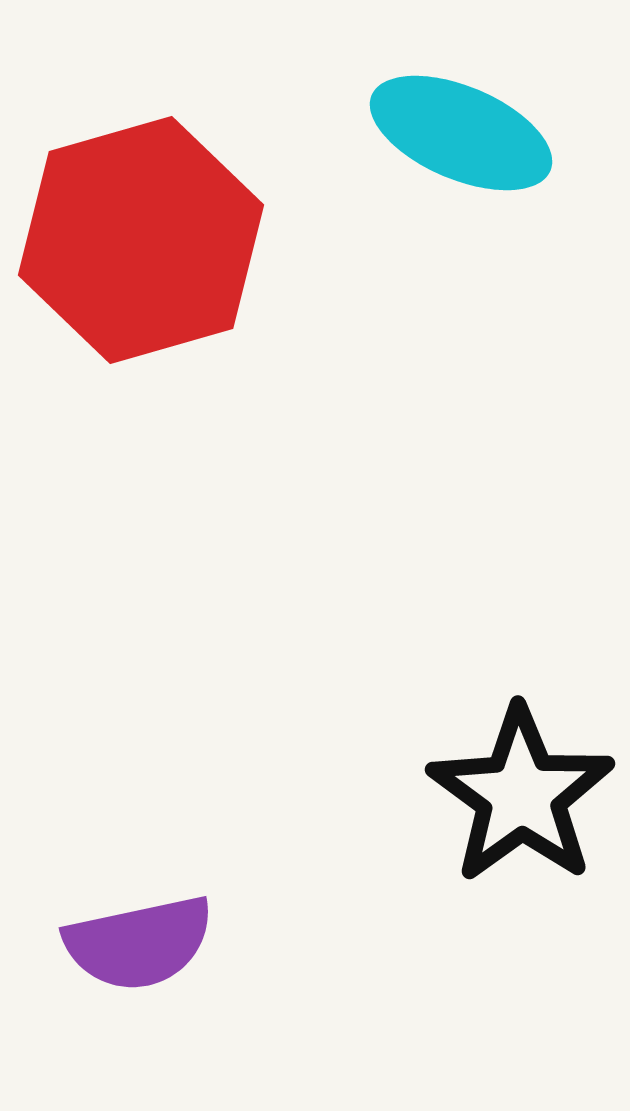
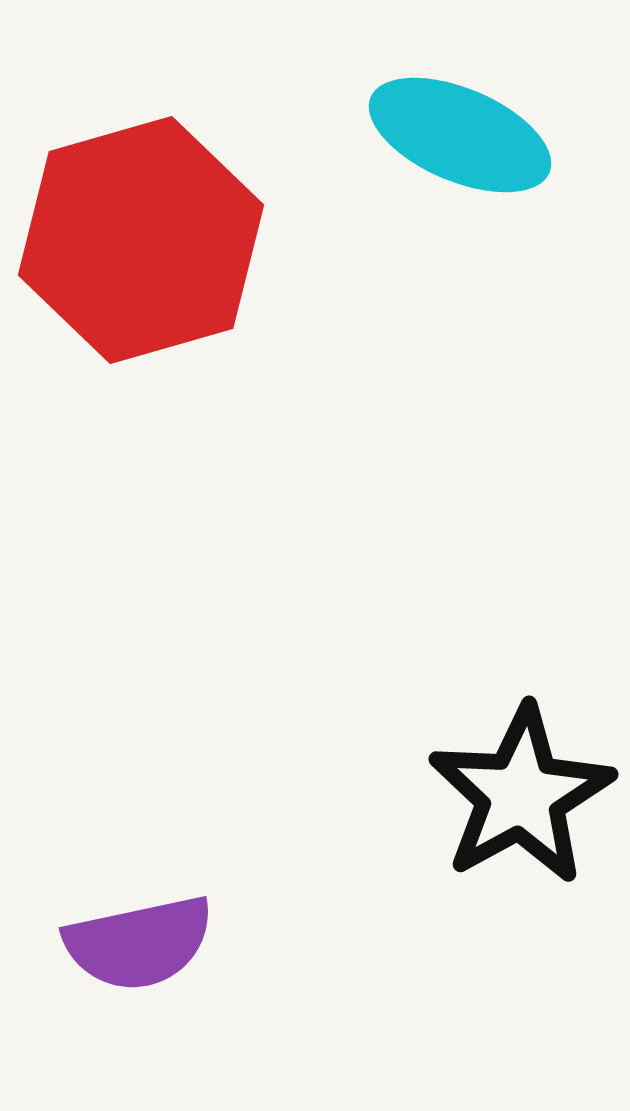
cyan ellipse: moved 1 px left, 2 px down
black star: rotated 7 degrees clockwise
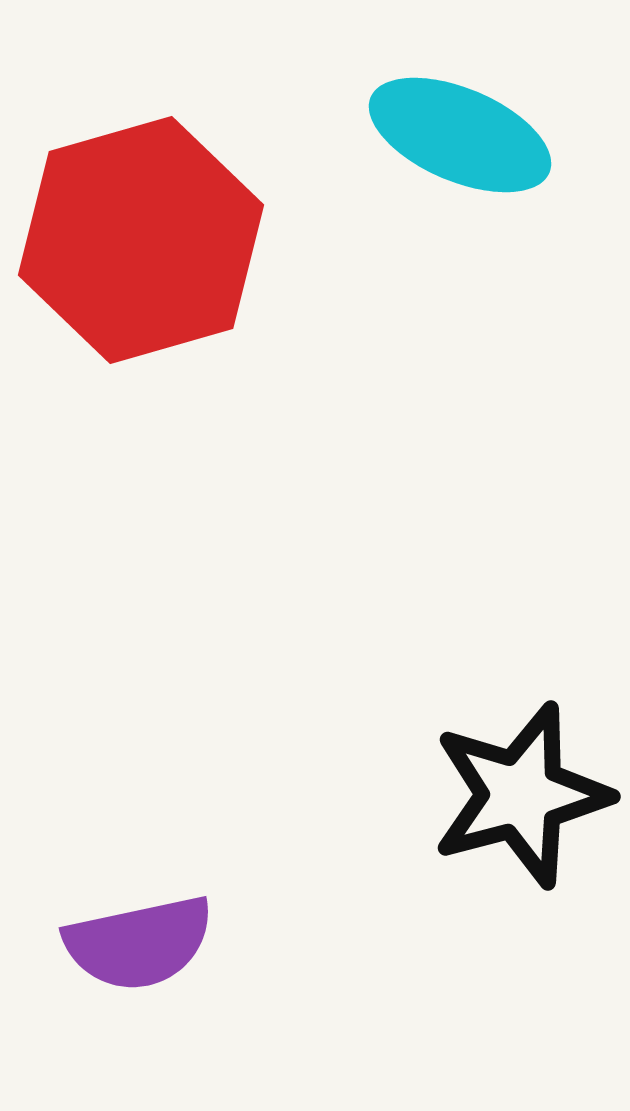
black star: rotated 14 degrees clockwise
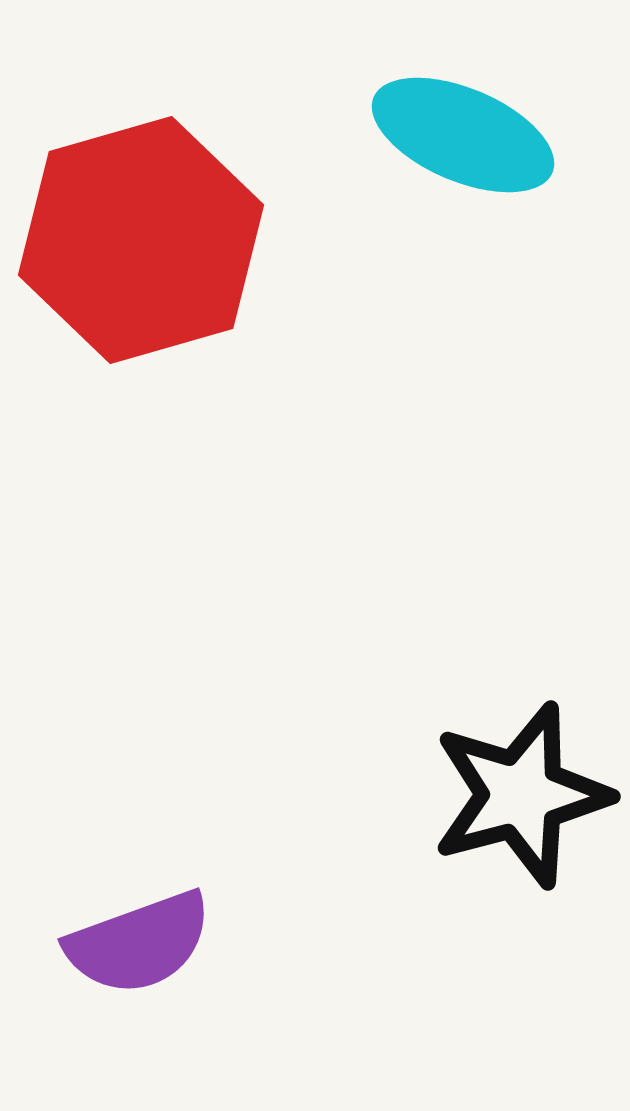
cyan ellipse: moved 3 px right
purple semicircle: rotated 8 degrees counterclockwise
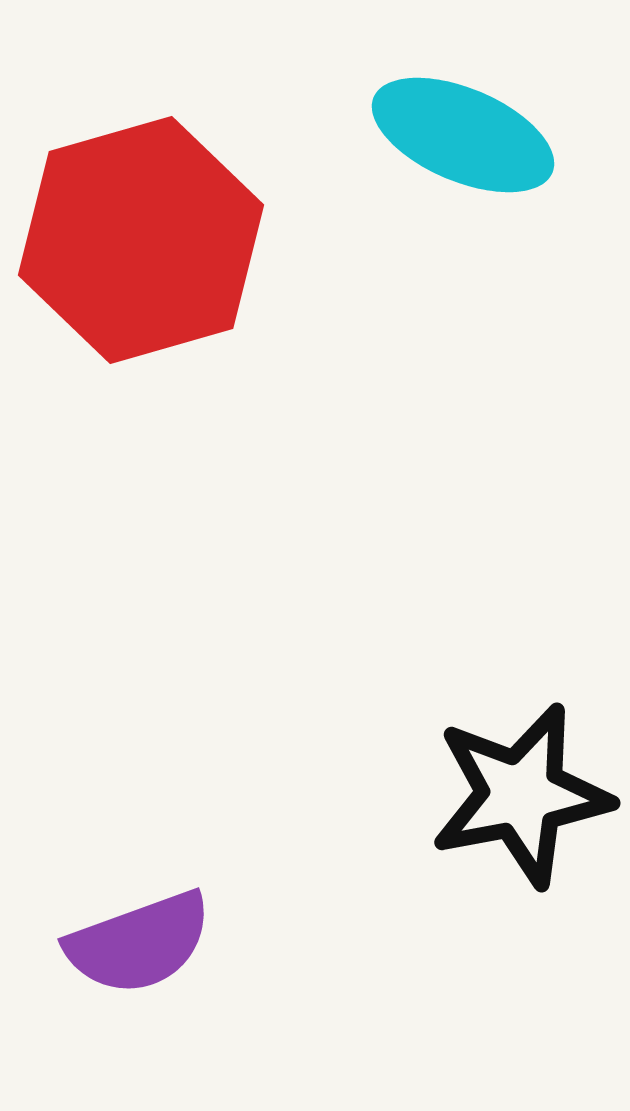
black star: rotated 4 degrees clockwise
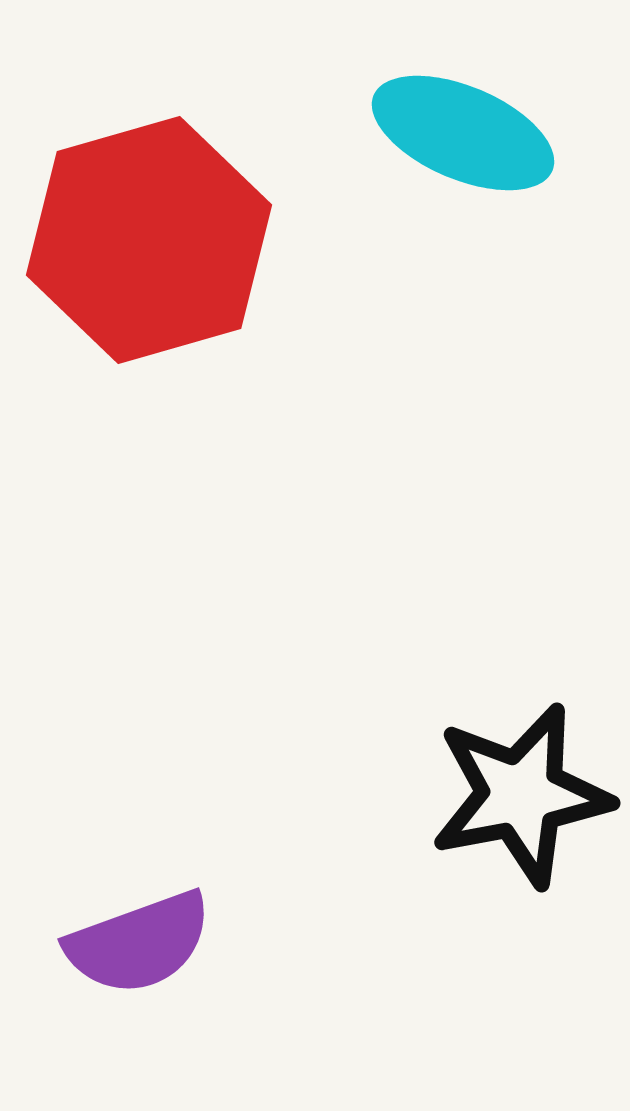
cyan ellipse: moved 2 px up
red hexagon: moved 8 px right
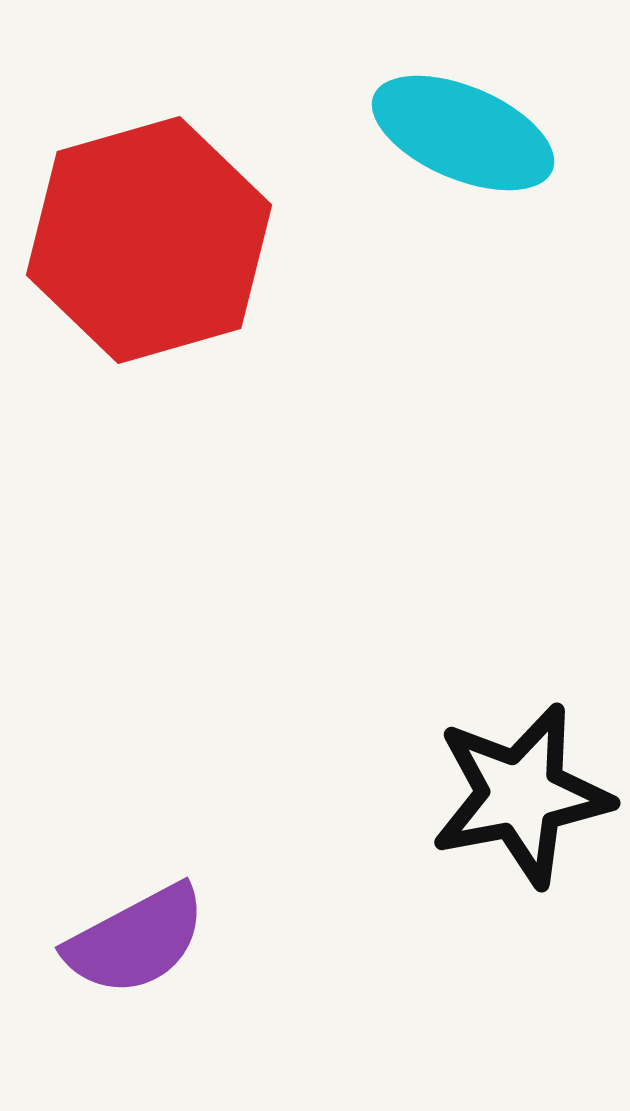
purple semicircle: moved 3 px left, 3 px up; rotated 8 degrees counterclockwise
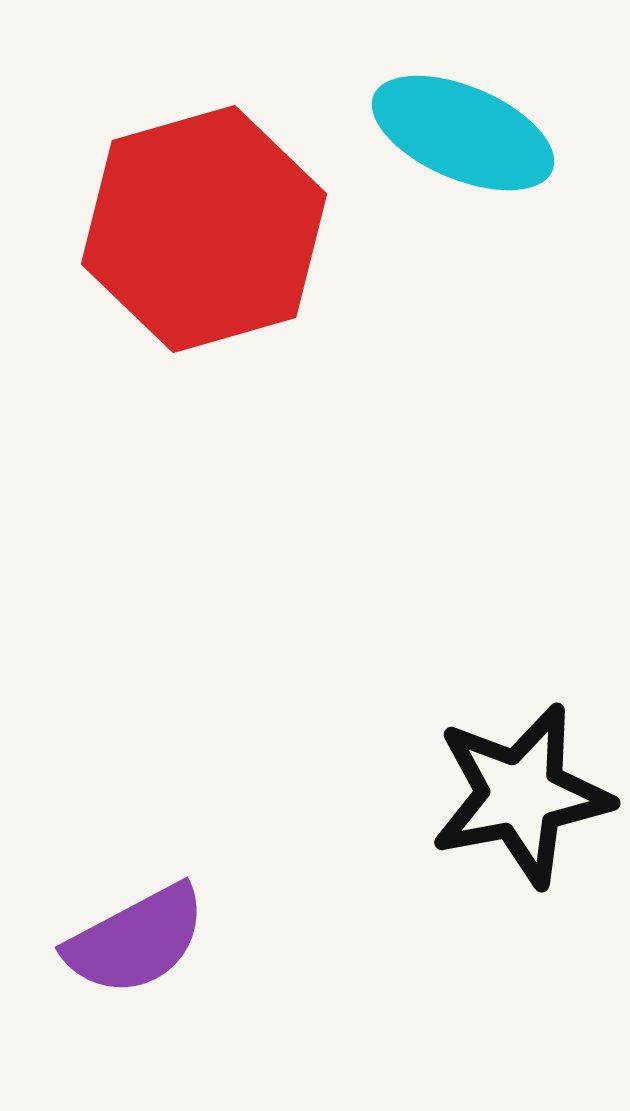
red hexagon: moved 55 px right, 11 px up
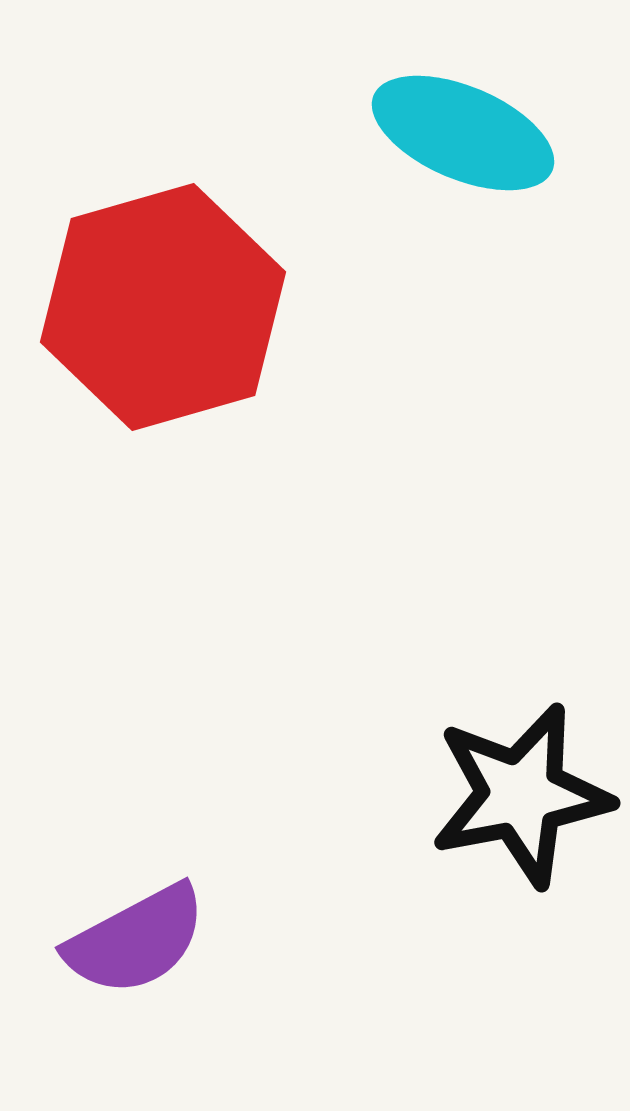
red hexagon: moved 41 px left, 78 px down
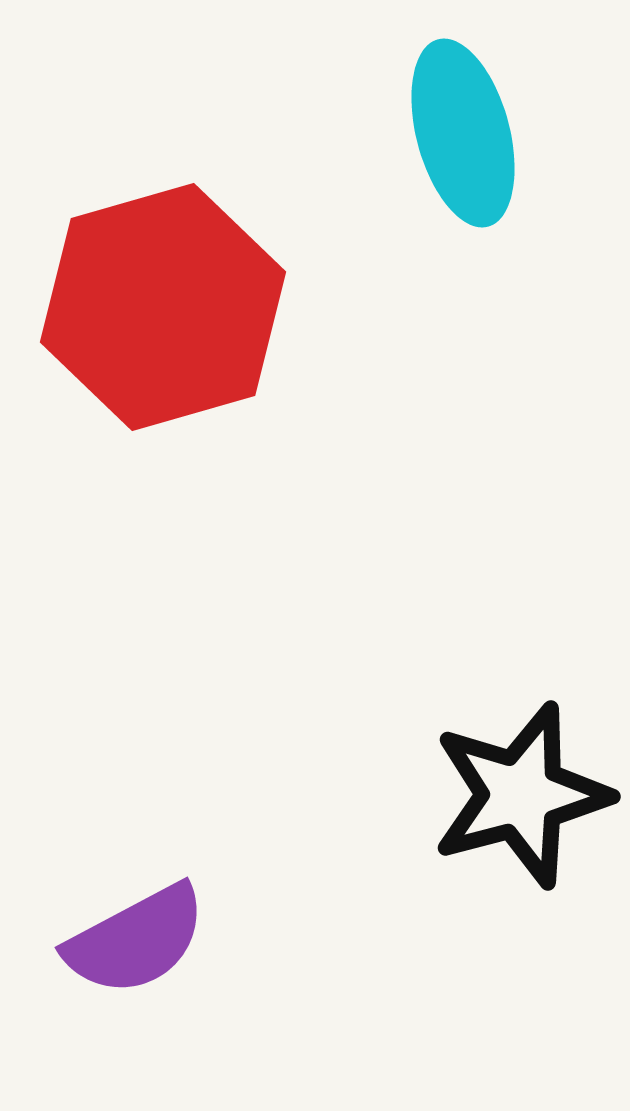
cyan ellipse: rotated 52 degrees clockwise
black star: rotated 4 degrees counterclockwise
